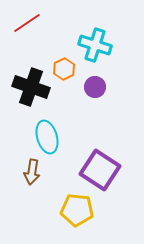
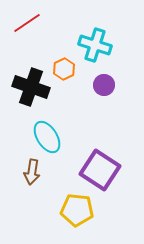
purple circle: moved 9 px right, 2 px up
cyan ellipse: rotated 16 degrees counterclockwise
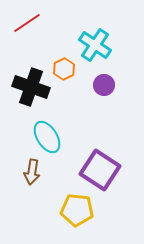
cyan cross: rotated 16 degrees clockwise
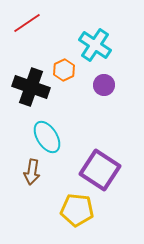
orange hexagon: moved 1 px down
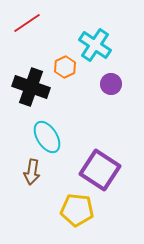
orange hexagon: moved 1 px right, 3 px up
purple circle: moved 7 px right, 1 px up
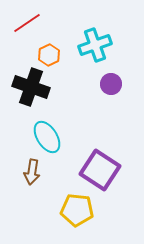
cyan cross: rotated 36 degrees clockwise
orange hexagon: moved 16 px left, 12 px up
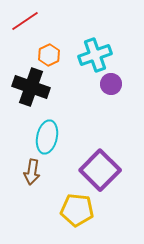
red line: moved 2 px left, 2 px up
cyan cross: moved 10 px down
cyan ellipse: rotated 44 degrees clockwise
purple square: rotated 12 degrees clockwise
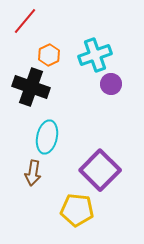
red line: rotated 16 degrees counterclockwise
brown arrow: moved 1 px right, 1 px down
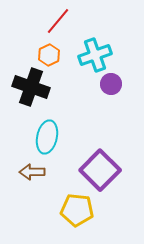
red line: moved 33 px right
brown arrow: moved 1 px left, 1 px up; rotated 80 degrees clockwise
